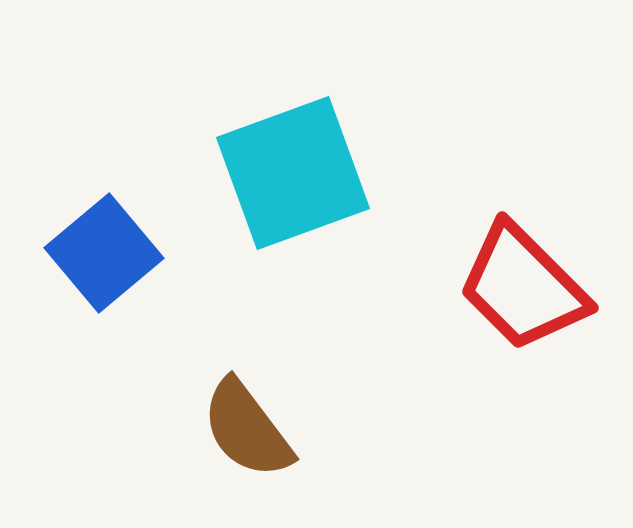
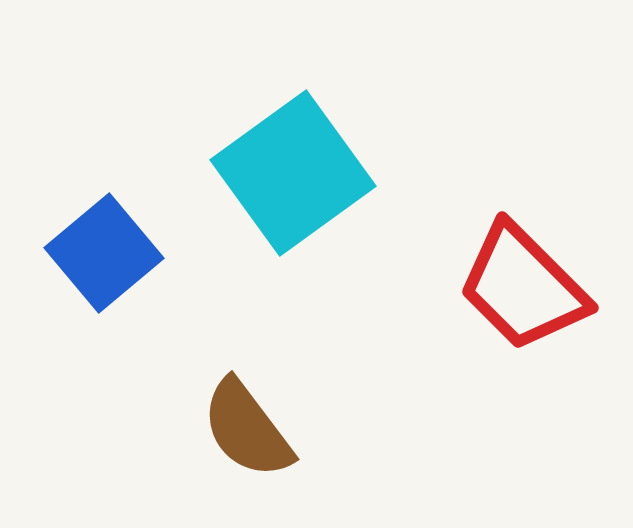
cyan square: rotated 16 degrees counterclockwise
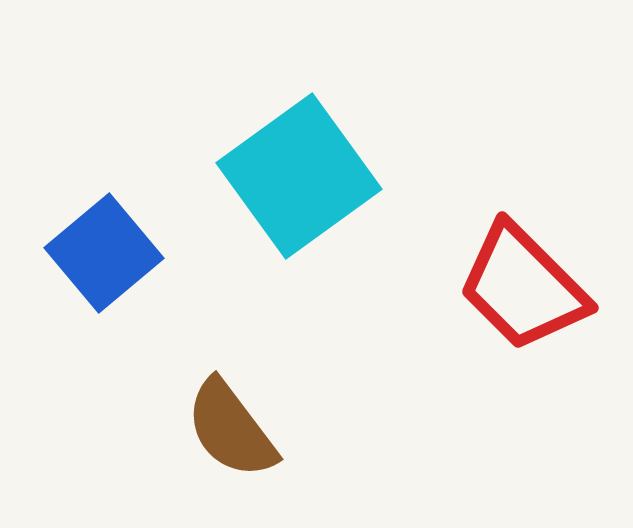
cyan square: moved 6 px right, 3 px down
brown semicircle: moved 16 px left
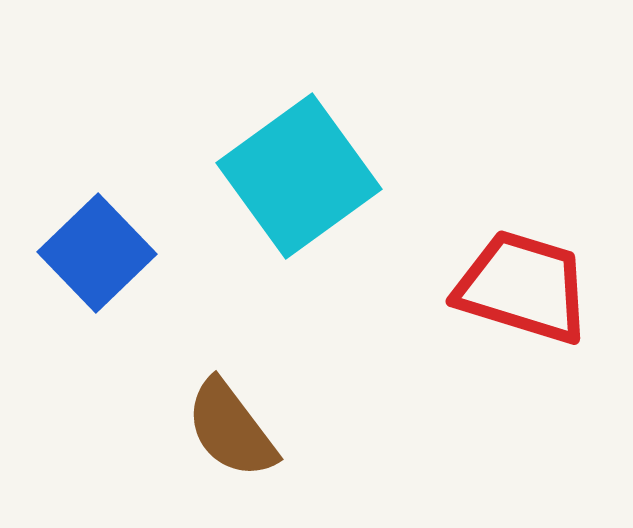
blue square: moved 7 px left; rotated 4 degrees counterclockwise
red trapezoid: rotated 152 degrees clockwise
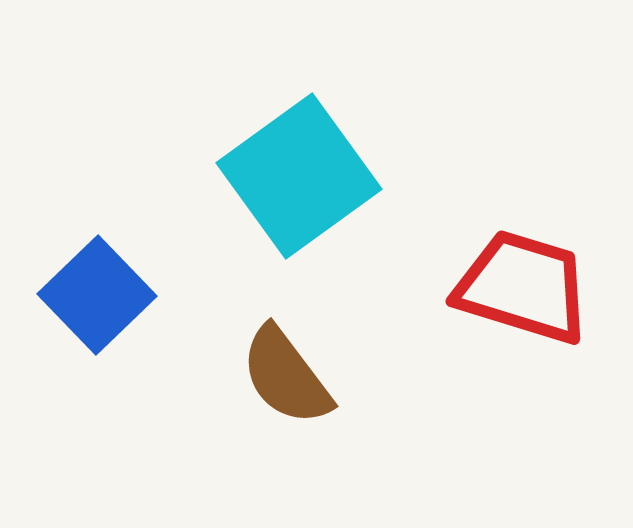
blue square: moved 42 px down
brown semicircle: moved 55 px right, 53 px up
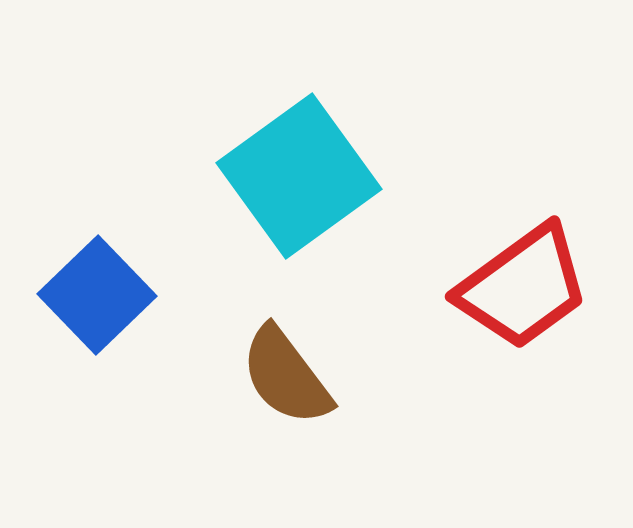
red trapezoid: rotated 127 degrees clockwise
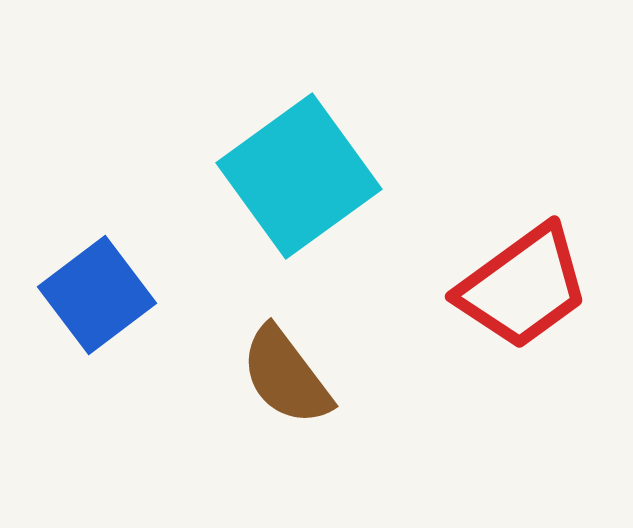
blue square: rotated 7 degrees clockwise
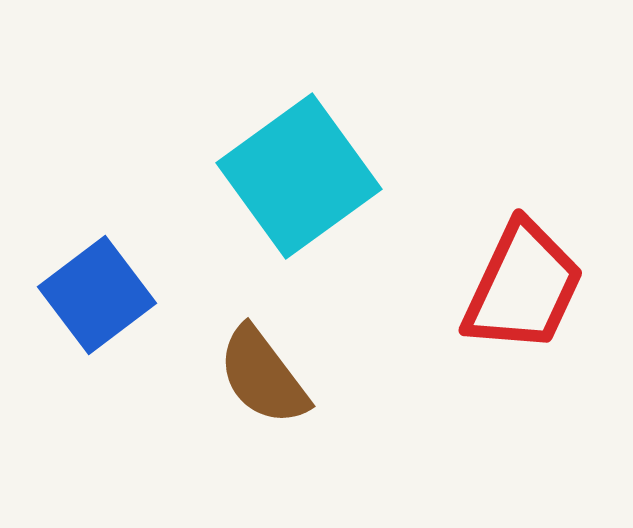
red trapezoid: rotated 29 degrees counterclockwise
brown semicircle: moved 23 px left
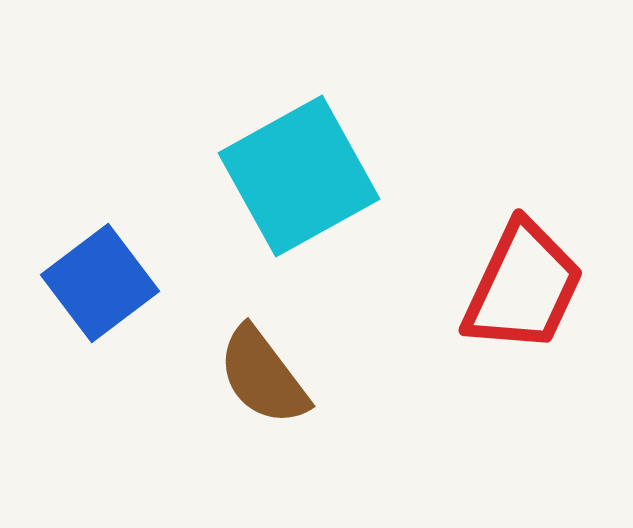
cyan square: rotated 7 degrees clockwise
blue square: moved 3 px right, 12 px up
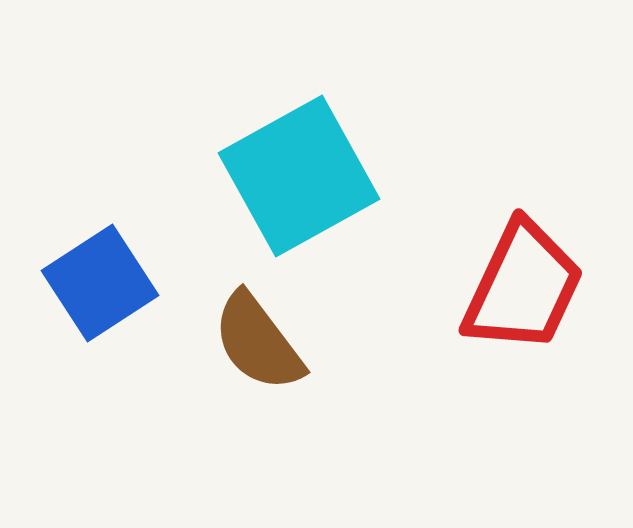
blue square: rotated 4 degrees clockwise
brown semicircle: moved 5 px left, 34 px up
